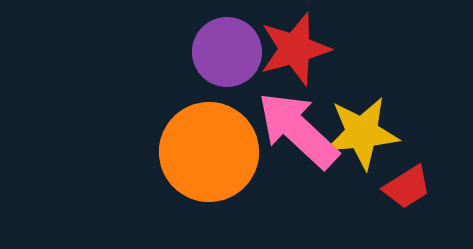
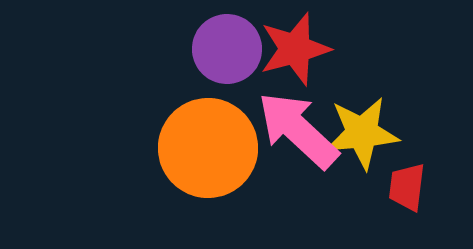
purple circle: moved 3 px up
orange circle: moved 1 px left, 4 px up
red trapezoid: rotated 129 degrees clockwise
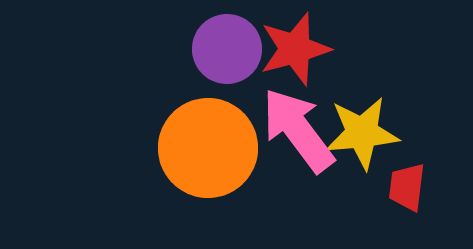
pink arrow: rotated 10 degrees clockwise
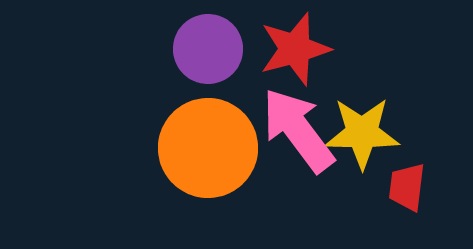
purple circle: moved 19 px left
yellow star: rotated 6 degrees clockwise
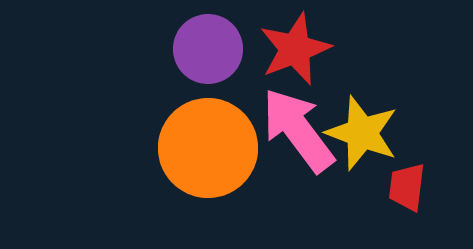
red star: rotated 6 degrees counterclockwise
yellow star: rotated 20 degrees clockwise
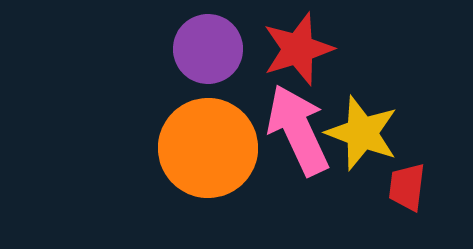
red star: moved 3 px right; rotated 4 degrees clockwise
pink arrow: rotated 12 degrees clockwise
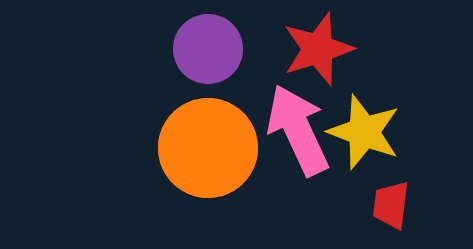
red star: moved 20 px right
yellow star: moved 2 px right, 1 px up
red trapezoid: moved 16 px left, 18 px down
